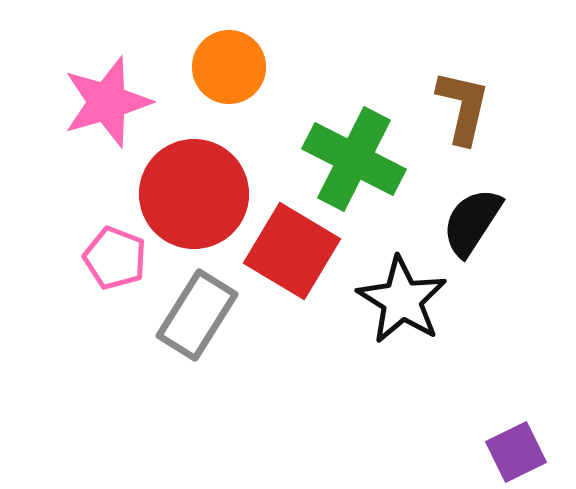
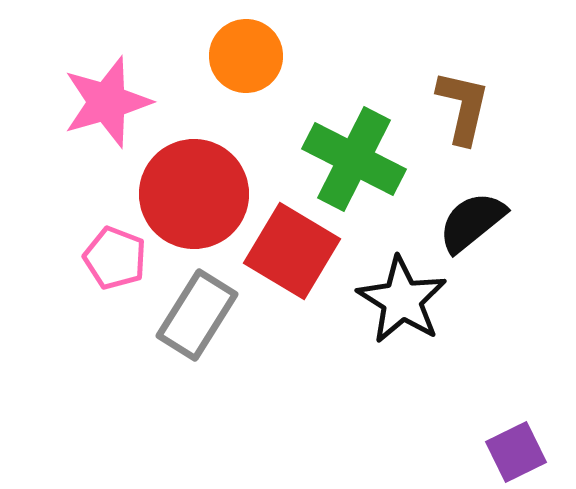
orange circle: moved 17 px right, 11 px up
black semicircle: rotated 18 degrees clockwise
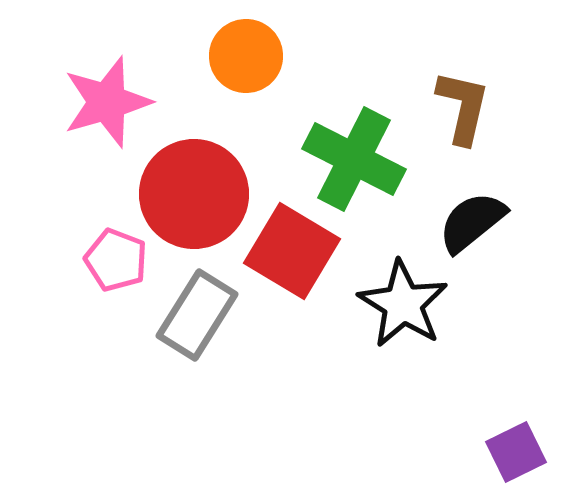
pink pentagon: moved 1 px right, 2 px down
black star: moved 1 px right, 4 px down
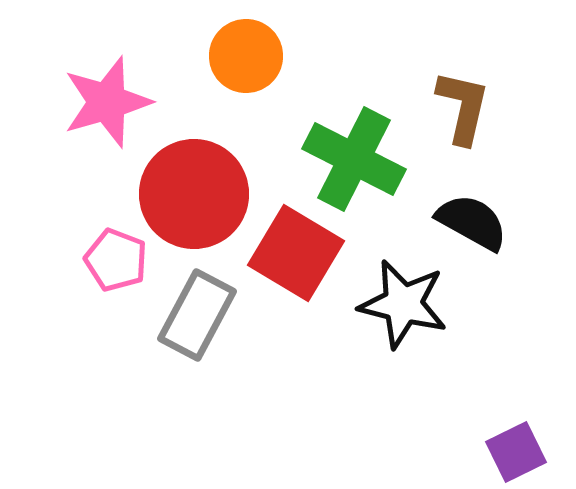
black semicircle: rotated 68 degrees clockwise
red square: moved 4 px right, 2 px down
black star: rotated 18 degrees counterclockwise
gray rectangle: rotated 4 degrees counterclockwise
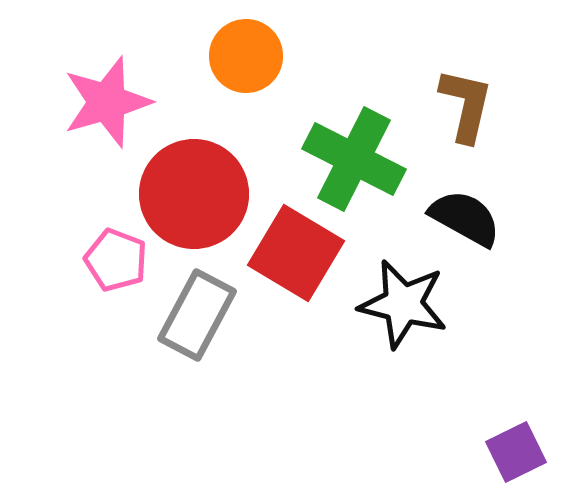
brown L-shape: moved 3 px right, 2 px up
black semicircle: moved 7 px left, 4 px up
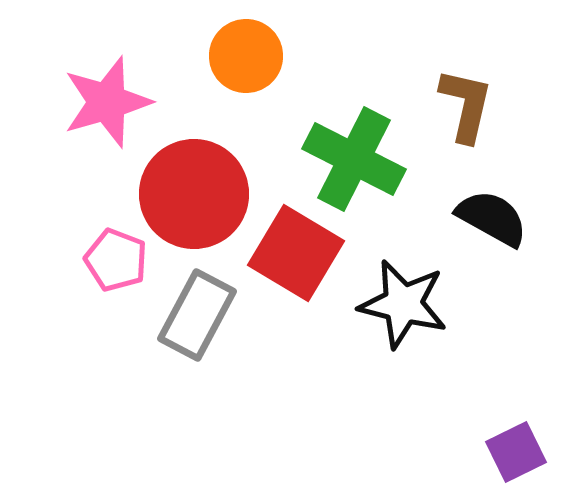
black semicircle: moved 27 px right
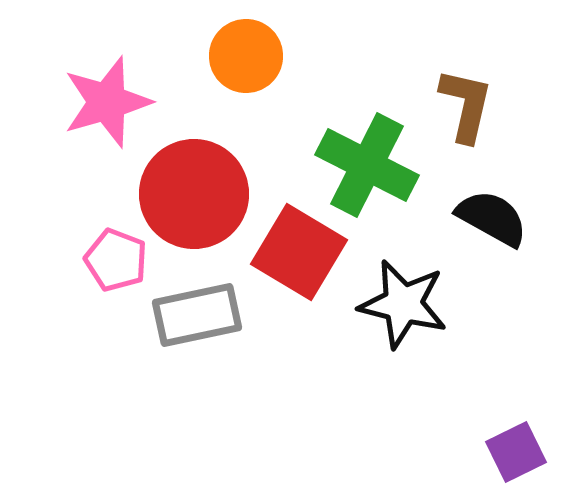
green cross: moved 13 px right, 6 px down
red square: moved 3 px right, 1 px up
gray rectangle: rotated 50 degrees clockwise
